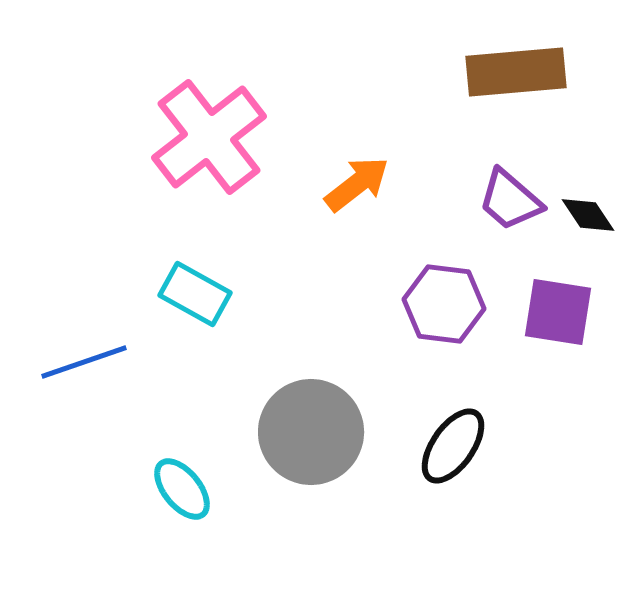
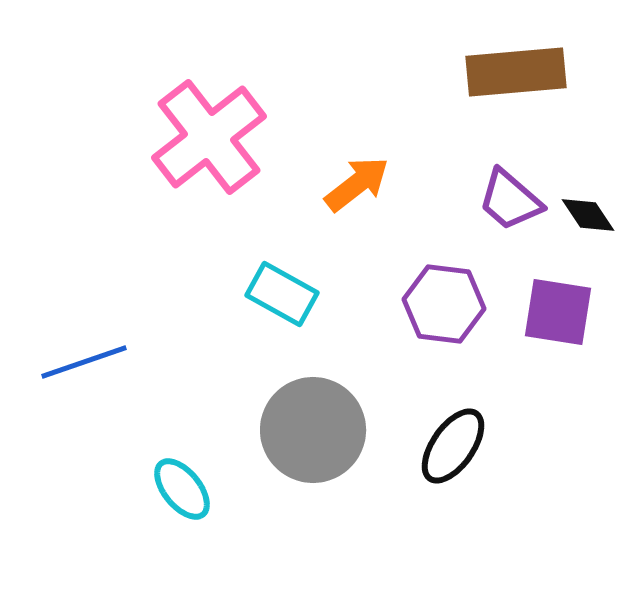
cyan rectangle: moved 87 px right
gray circle: moved 2 px right, 2 px up
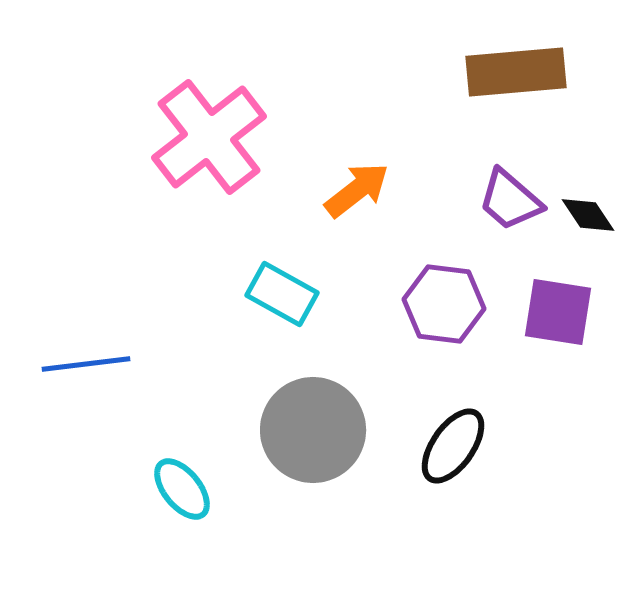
orange arrow: moved 6 px down
blue line: moved 2 px right, 2 px down; rotated 12 degrees clockwise
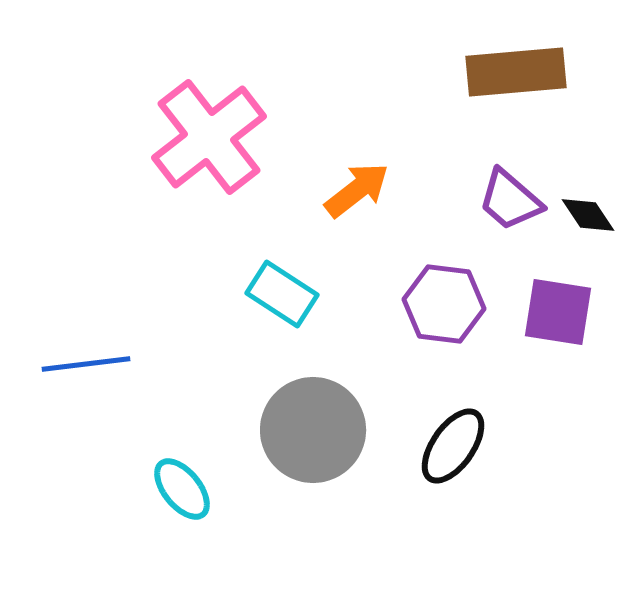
cyan rectangle: rotated 4 degrees clockwise
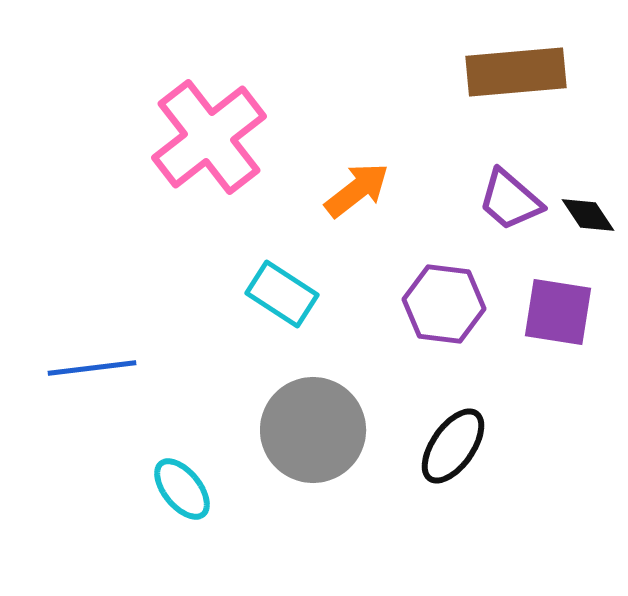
blue line: moved 6 px right, 4 px down
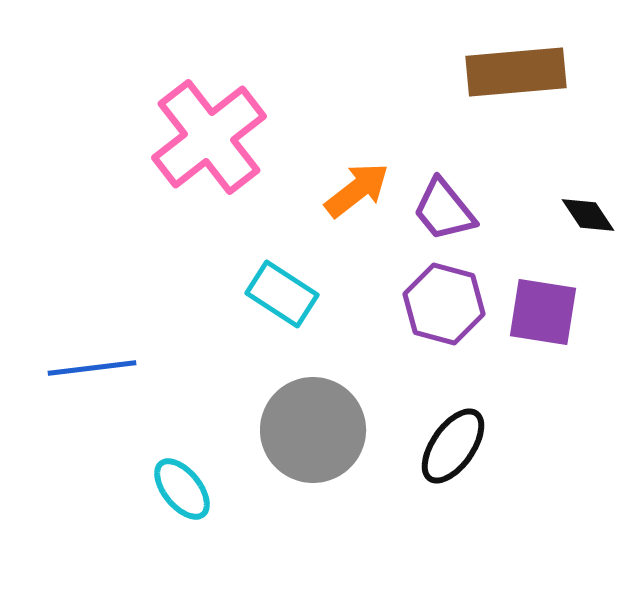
purple trapezoid: moved 66 px left, 10 px down; rotated 10 degrees clockwise
purple hexagon: rotated 8 degrees clockwise
purple square: moved 15 px left
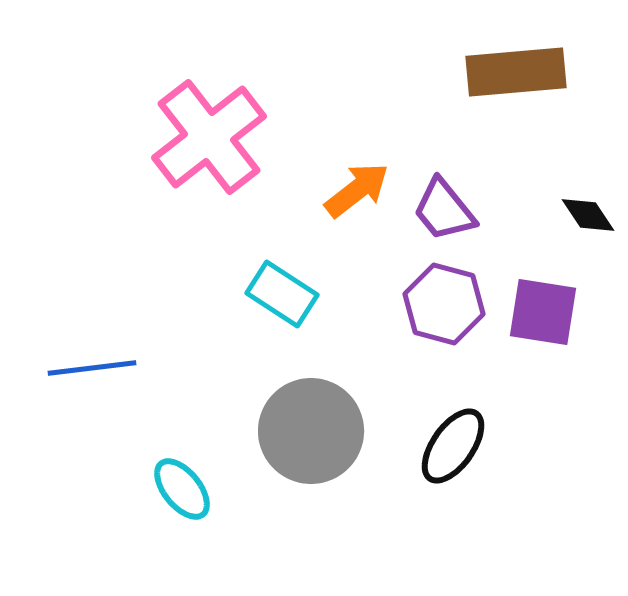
gray circle: moved 2 px left, 1 px down
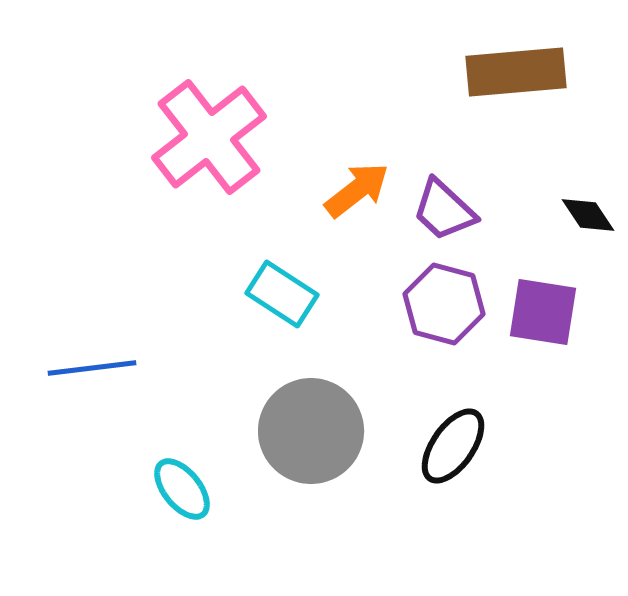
purple trapezoid: rotated 8 degrees counterclockwise
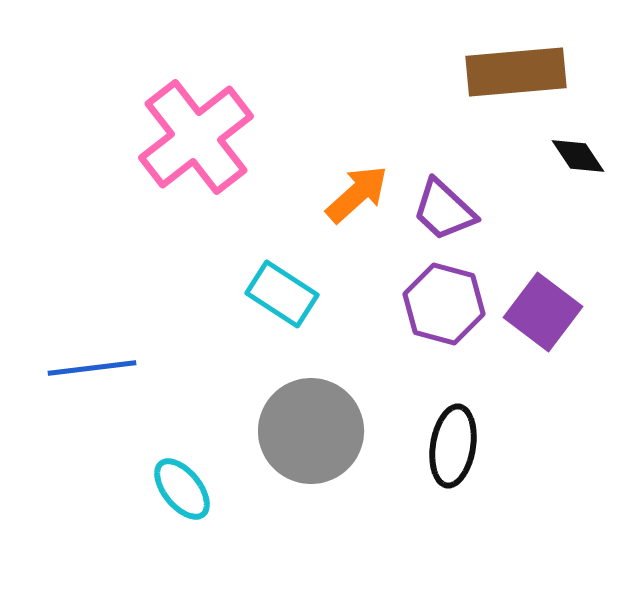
pink cross: moved 13 px left
orange arrow: moved 4 px down; rotated 4 degrees counterclockwise
black diamond: moved 10 px left, 59 px up
purple square: rotated 28 degrees clockwise
black ellipse: rotated 26 degrees counterclockwise
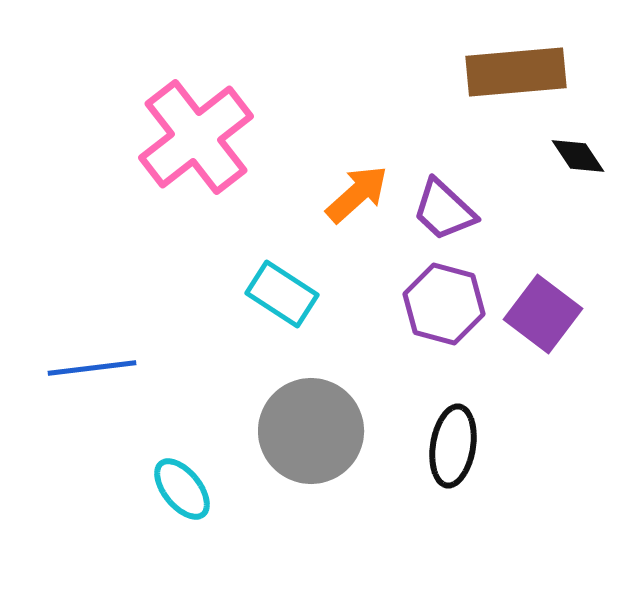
purple square: moved 2 px down
